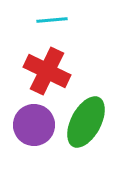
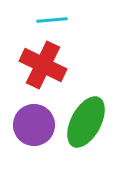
red cross: moved 4 px left, 6 px up
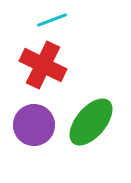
cyan line: rotated 16 degrees counterclockwise
green ellipse: moved 5 px right; rotated 12 degrees clockwise
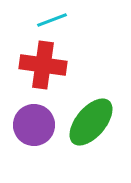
red cross: rotated 18 degrees counterclockwise
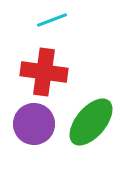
red cross: moved 1 px right, 7 px down
purple circle: moved 1 px up
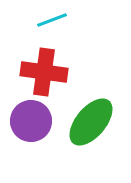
purple circle: moved 3 px left, 3 px up
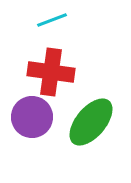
red cross: moved 7 px right
purple circle: moved 1 px right, 4 px up
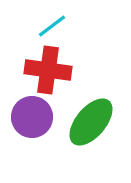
cyan line: moved 6 px down; rotated 16 degrees counterclockwise
red cross: moved 3 px left, 2 px up
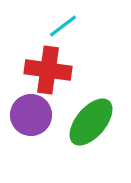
cyan line: moved 11 px right
purple circle: moved 1 px left, 2 px up
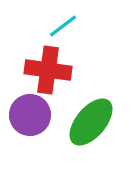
purple circle: moved 1 px left
